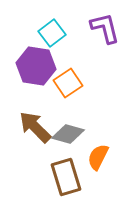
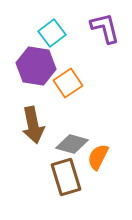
brown arrow: moved 2 px left, 2 px up; rotated 147 degrees counterclockwise
gray diamond: moved 4 px right, 10 px down
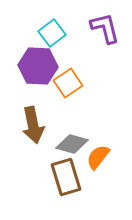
purple hexagon: moved 2 px right; rotated 6 degrees counterclockwise
orange semicircle: rotated 12 degrees clockwise
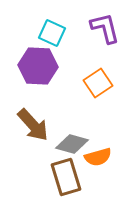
cyan square: rotated 28 degrees counterclockwise
orange square: moved 30 px right
brown arrow: rotated 30 degrees counterclockwise
orange semicircle: rotated 144 degrees counterclockwise
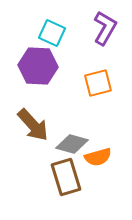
purple L-shape: rotated 44 degrees clockwise
orange square: rotated 20 degrees clockwise
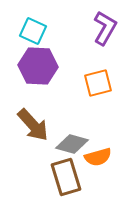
cyan square: moved 19 px left, 2 px up
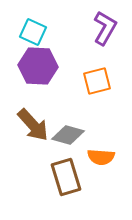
cyan square: moved 1 px down
orange square: moved 1 px left, 2 px up
gray diamond: moved 4 px left, 9 px up
orange semicircle: moved 3 px right; rotated 20 degrees clockwise
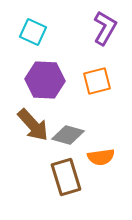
purple hexagon: moved 7 px right, 14 px down
orange semicircle: rotated 12 degrees counterclockwise
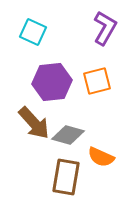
purple hexagon: moved 7 px right, 2 px down; rotated 9 degrees counterclockwise
brown arrow: moved 1 px right, 2 px up
orange semicircle: rotated 32 degrees clockwise
brown rectangle: rotated 27 degrees clockwise
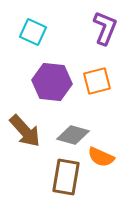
purple L-shape: rotated 8 degrees counterclockwise
purple hexagon: rotated 12 degrees clockwise
brown arrow: moved 9 px left, 8 px down
gray diamond: moved 5 px right
